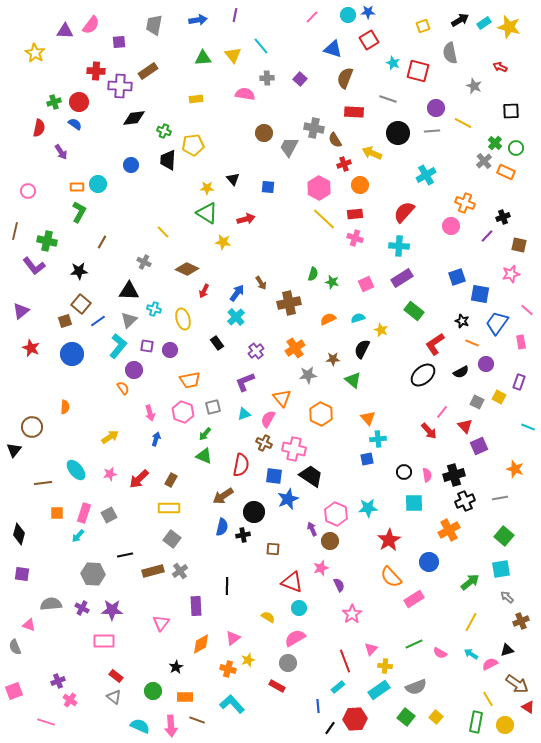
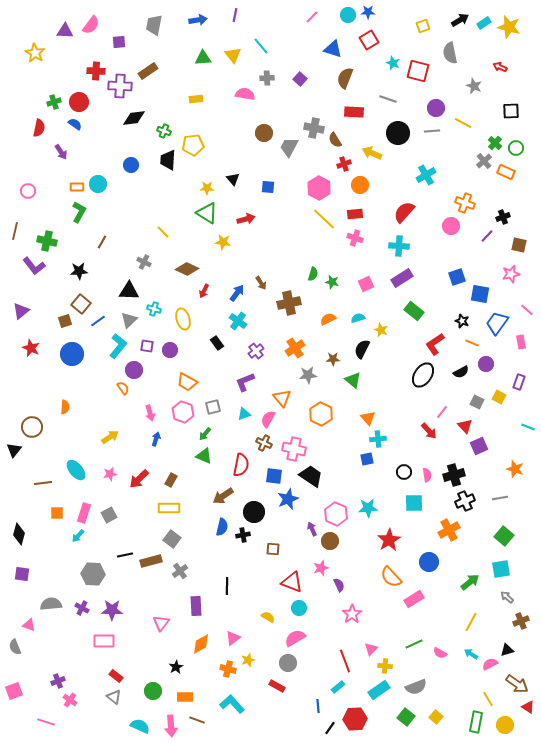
cyan cross at (236, 317): moved 2 px right, 4 px down; rotated 12 degrees counterclockwise
black ellipse at (423, 375): rotated 15 degrees counterclockwise
orange trapezoid at (190, 380): moved 3 px left, 2 px down; rotated 40 degrees clockwise
brown rectangle at (153, 571): moved 2 px left, 10 px up
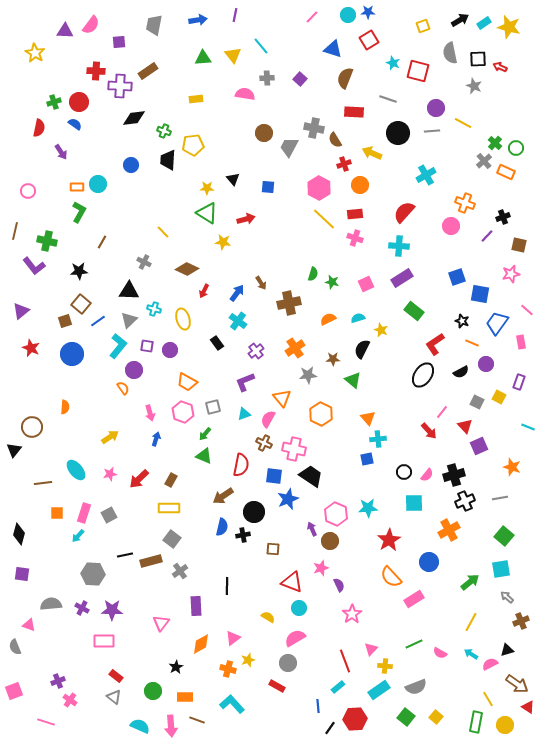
black square at (511, 111): moved 33 px left, 52 px up
orange star at (515, 469): moved 3 px left, 2 px up
pink semicircle at (427, 475): rotated 48 degrees clockwise
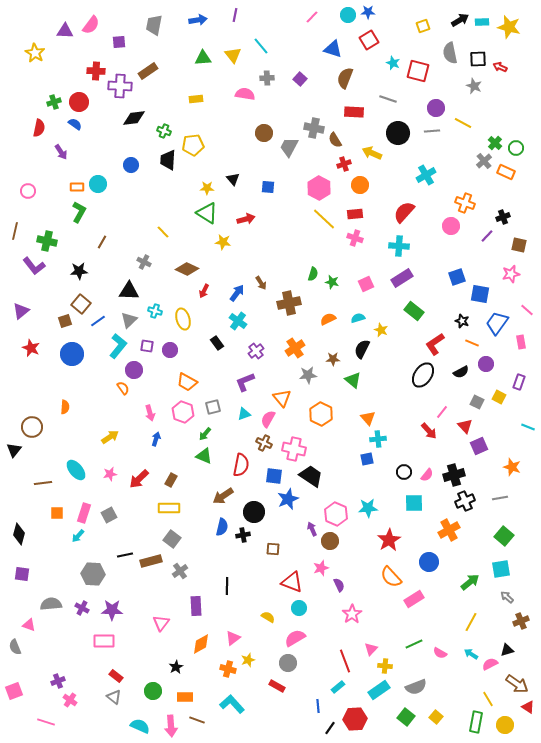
cyan rectangle at (484, 23): moved 2 px left, 1 px up; rotated 32 degrees clockwise
cyan cross at (154, 309): moved 1 px right, 2 px down
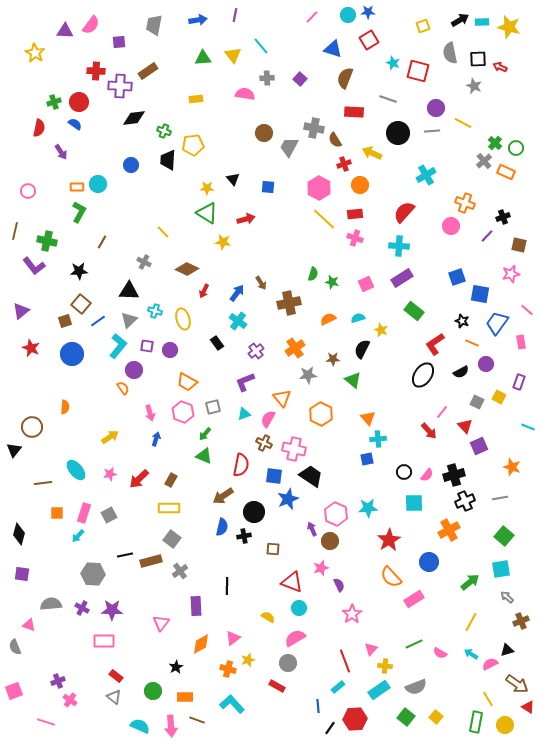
black cross at (243, 535): moved 1 px right, 1 px down
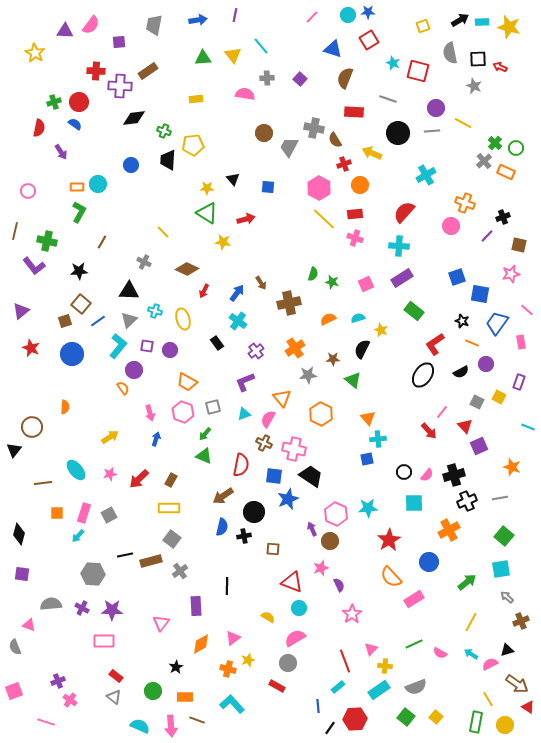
black cross at (465, 501): moved 2 px right
green arrow at (470, 582): moved 3 px left
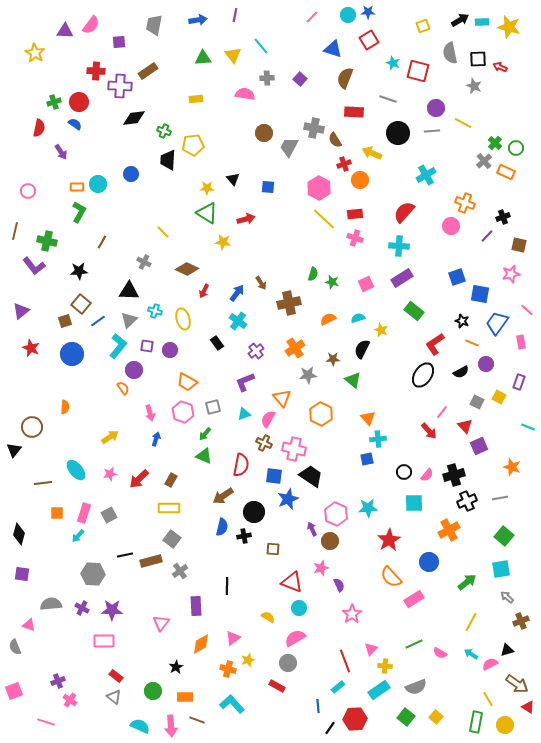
blue circle at (131, 165): moved 9 px down
orange circle at (360, 185): moved 5 px up
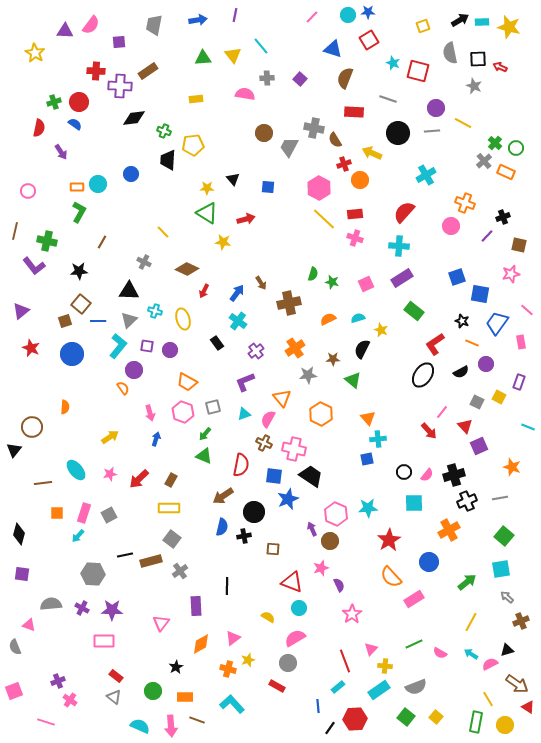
blue line at (98, 321): rotated 35 degrees clockwise
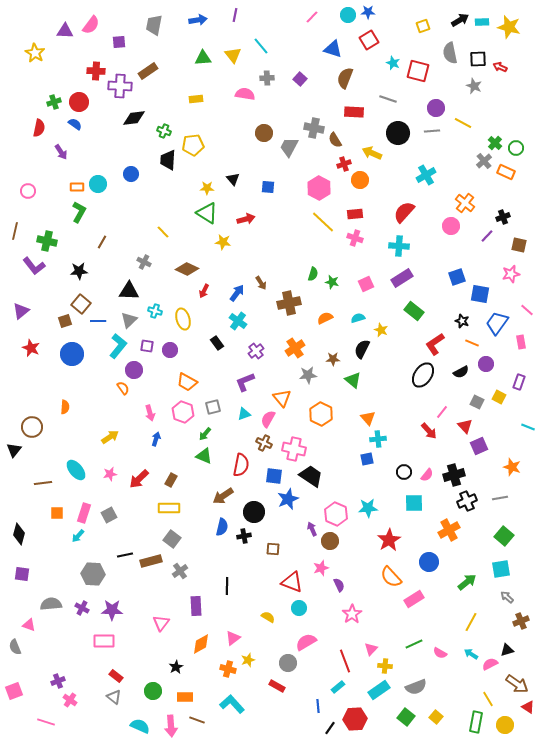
orange cross at (465, 203): rotated 18 degrees clockwise
yellow line at (324, 219): moved 1 px left, 3 px down
orange semicircle at (328, 319): moved 3 px left, 1 px up
pink semicircle at (295, 638): moved 11 px right, 4 px down
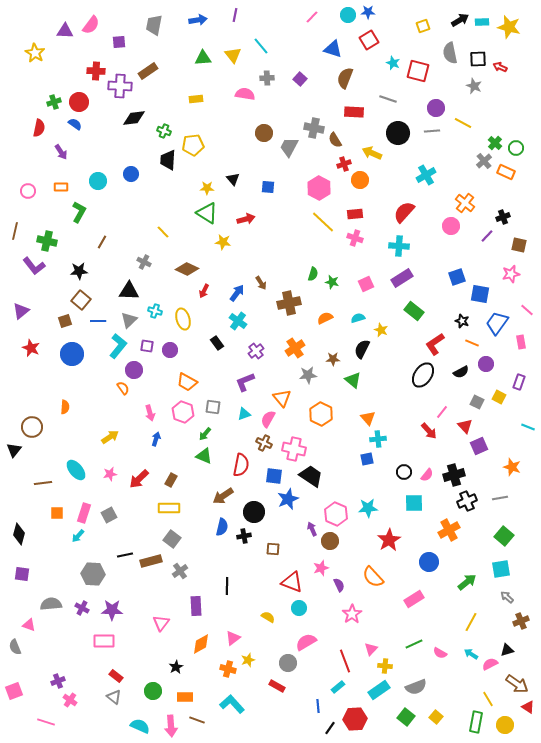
cyan circle at (98, 184): moved 3 px up
orange rectangle at (77, 187): moved 16 px left
brown square at (81, 304): moved 4 px up
gray square at (213, 407): rotated 21 degrees clockwise
orange semicircle at (391, 577): moved 18 px left
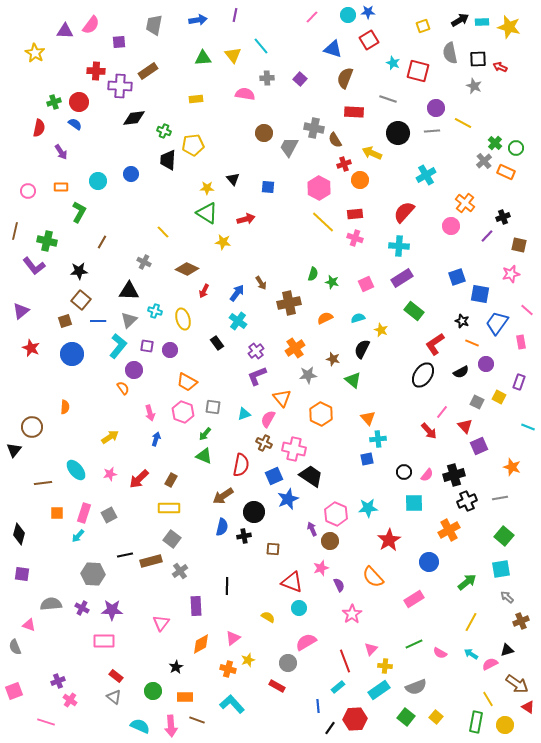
brown star at (333, 359): rotated 16 degrees clockwise
purple L-shape at (245, 382): moved 12 px right, 6 px up
blue square at (274, 476): rotated 30 degrees counterclockwise
